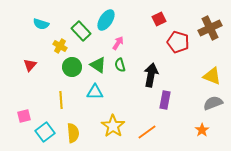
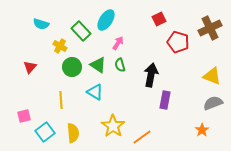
red triangle: moved 2 px down
cyan triangle: rotated 30 degrees clockwise
orange line: moved 5 px left, 5 px down
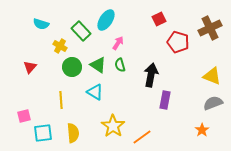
cyan square: moved 2 px left, 1 px down; rotated 30 degrees clockwise
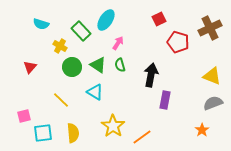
yellow line: rotated 42 degrees counterclockwise
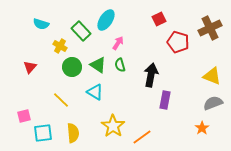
orange star: moved 2 px up
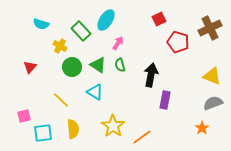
yellow semicircle: moved 4 px up
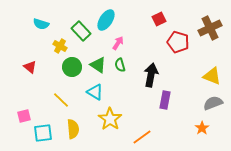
red triangle: rotated 32 degrees counterclockwise
yellow star: moved 3 px left, 7 px up
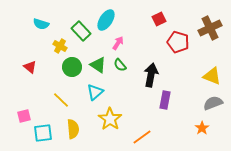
green semicircle: rotated 24 degrees counterclockwise
cyan triangle: rotated 48 degrees clockwise
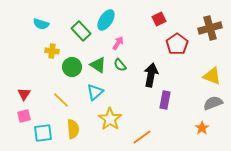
brown cross: rotated 10 degrees clockwise
red pentagon: moved 1 px left, 2 px down; rotated 20 degrees clockwise
yellow cross: moved 8 px left, 5 px down; rotated 24 degrees counterclockwise
red triangle: moved 6 px left, 27 px down; rotated 24 degrees clockwise
